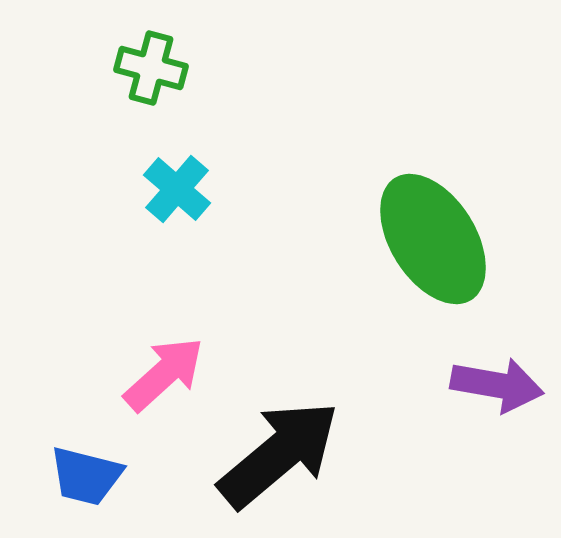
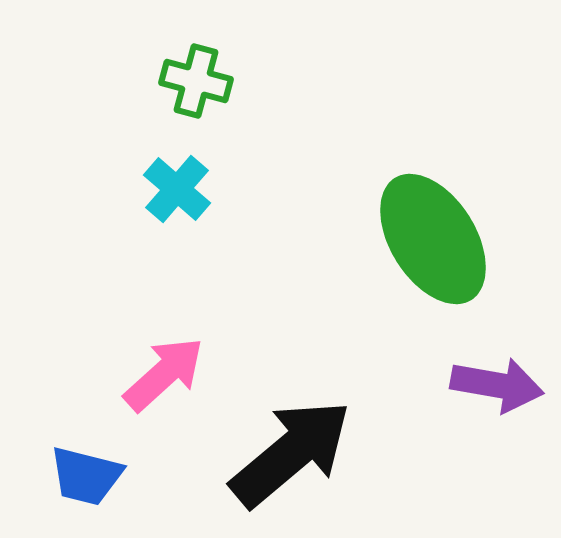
green cross: moved 45 px right, 13 px down
black arrow: moved 12 px right, 1 px up
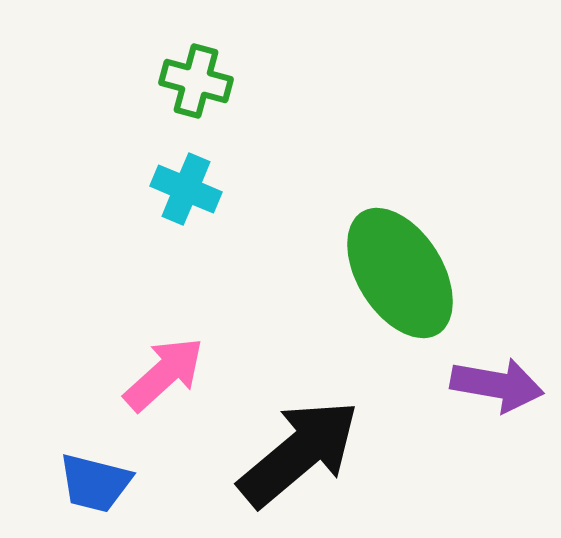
cyan cross: moved 9 px right; rotated 18 degrees counterclockwise
green ellipse: moved 33 px left, 34 px down
black arrow: moved 8 px right
blue trapezoid: moved 9 px right, 7 px down
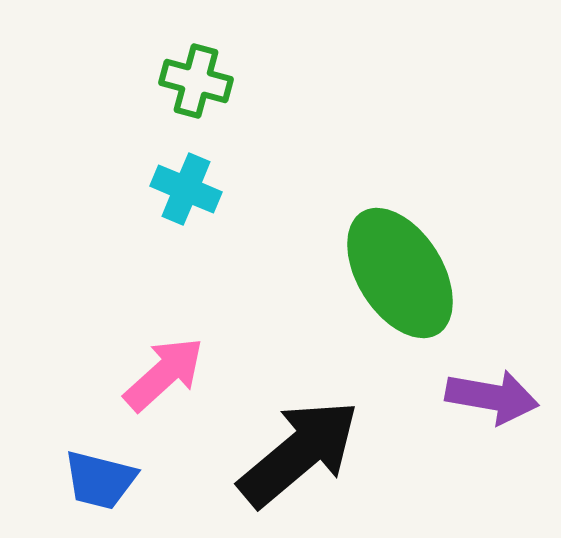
purple arrow: moved 5 px left, 12 px down
blue trapezoid: moved 5 px right, 3 px up
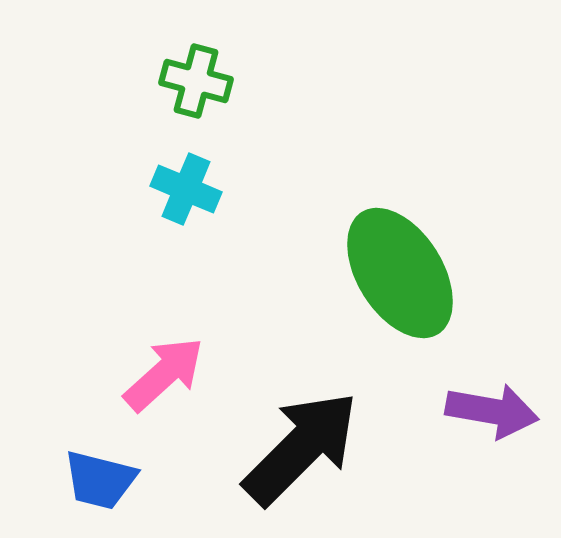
purple arrow: moved 14 px down
black arrow: moved 2 px right, 5 px up; rotated 5 degrees counterclockwise
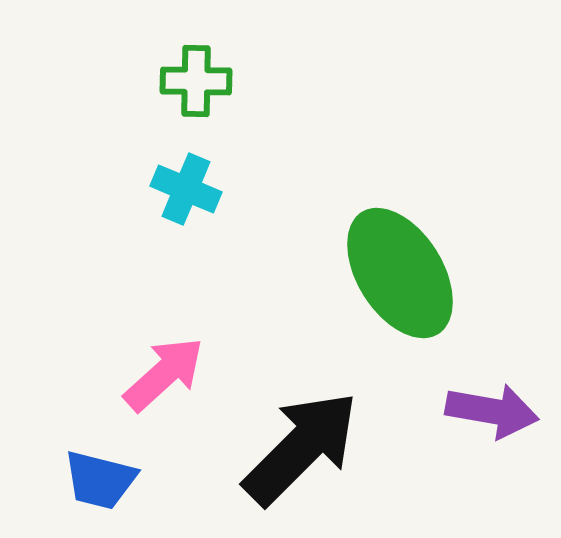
green cross: rotated 14 degrees counterclockwise
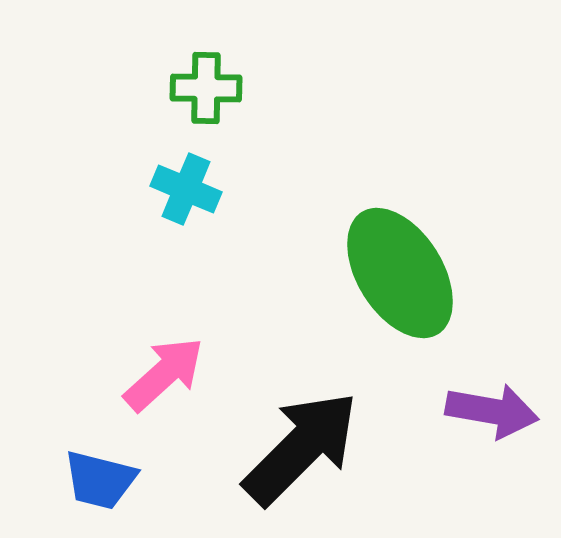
green cross: moved 10 px right, 7 px down
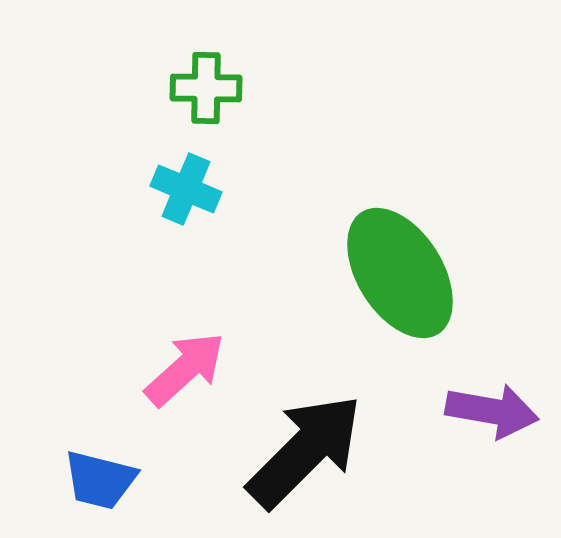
pink arrow: moved 21 px right, 5 px up
black arrow: moved 4 px right, 3 px down
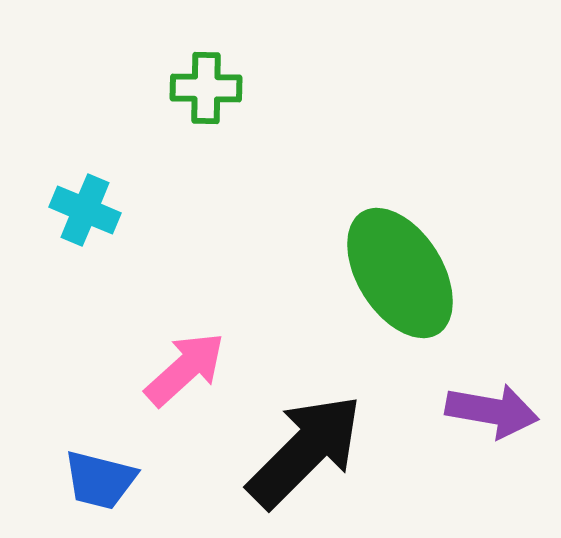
cyan cross: moved 101 px left, 21 px down
